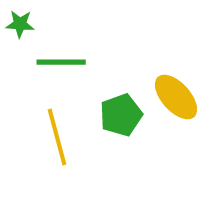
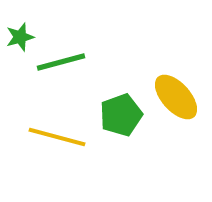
green star: moved 13 px down; rotated 20 degrees counterclockwise
green line: rotated 15 degrees counterclockwise
yellow line: rotated 60 degrees counterclockwise
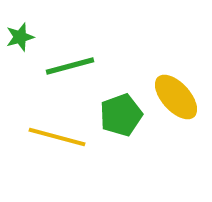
green line: moved 9 px right, 4 px down
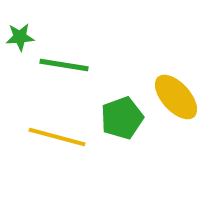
green star: rotated 12 degrees clockwise
green line: moved 6 px left, 1 px up; rotated 24 degrees clockwise
green pentagon: moved 1 px right, 3 px down
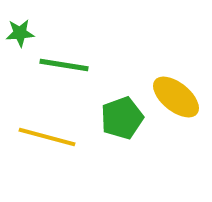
green star: moved 4 px up
yellow ellipse: rotated 9 degrees counterclockwise
yellow line: moved 10 px left
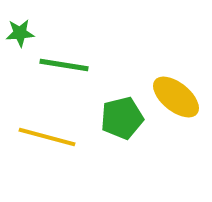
green pentagon: rotated 6 degrees clockwise
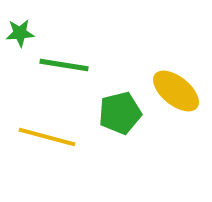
yellow ellipse: moved 6 px up
green pentagon: moved 2 px left, 5 px up
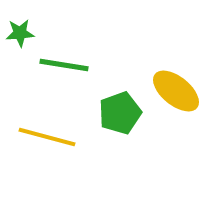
green pentagon: rotated 6 degrees counterclockwise
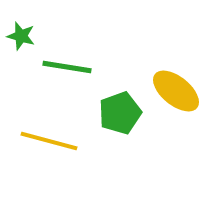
green star: moved 1 px right, 3 px down; rotated 20 degrees clockwise
green line: moved 3 px right, 2 px down
yellow line: moved 2 px right, 4 px down
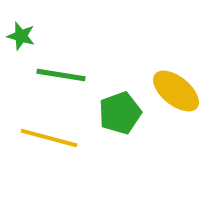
green line: moved 6 px left, 8 px down
yellow line: moved 3 px up
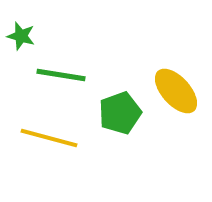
yellow ellipse: rotated 9 degrees clockwise
